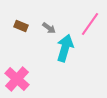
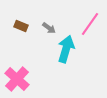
cyan arrow: moved 1 px right, 1 px down
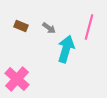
pink line: moved 1 px left, 3 px down; rotated 20 degrees counterclockwise
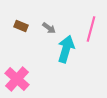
pink line: moved 2 px right, 2 px down
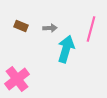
gray arrow: moved 1 px right; rotated 40 degrees counterclockwise
pink cross: rotated 10 degrees clockwise
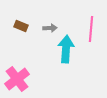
pink line: rotated 10 degrees counterclockwise
cyan arrow: rotated 12 degrees counterclockwise
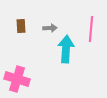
brown rectangle: rotated 64 degrees clockwise
pink cross: rotated 35 degrees counterclockwise
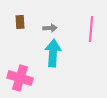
brown rectangle: moved 1 px left, 4 px up
cyan arrow: moved 13 px left, 4 px down
pink cross: moved 3 px right, 1 px up
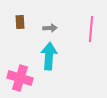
cyan arrow: moved 4 px left, 3 px down
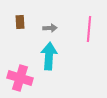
pink line: moved 2 px left
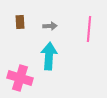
gray arrow: moved 2 px up
